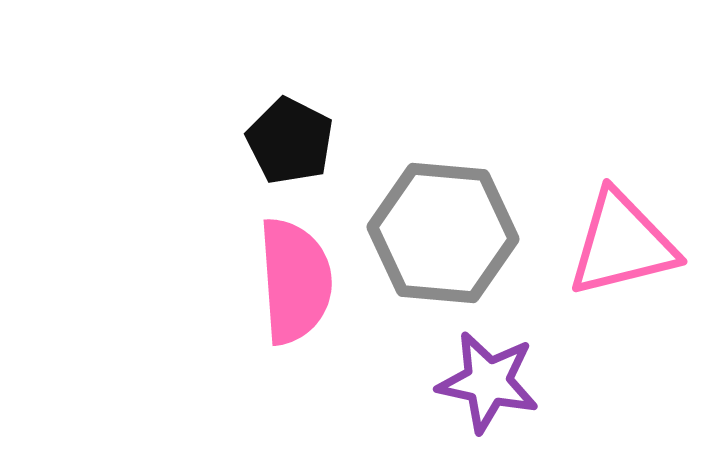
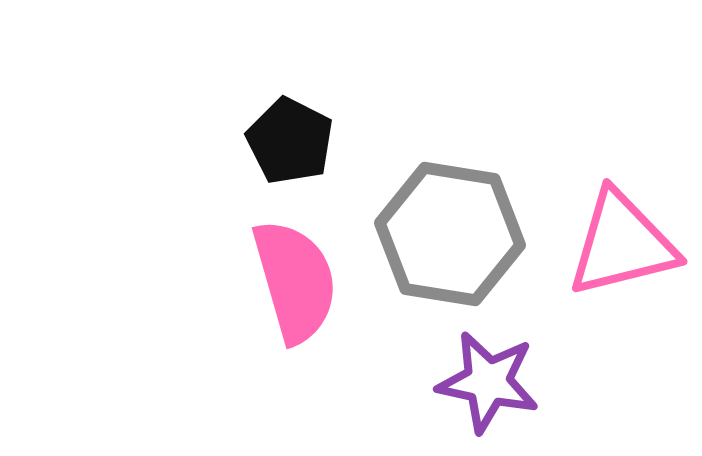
gray hexagon: moved 7 px right, 1 px down; rotated 4 degrees clockwise
pink semicircle: rotated 12 degrees counterclockwise
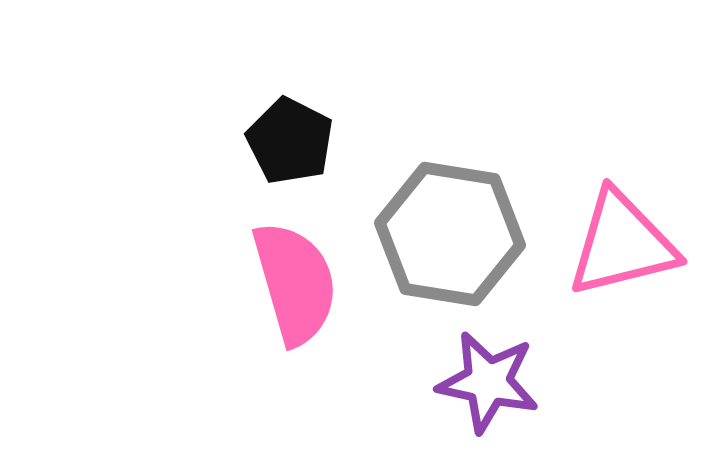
pink semicircle: moved 2 px down
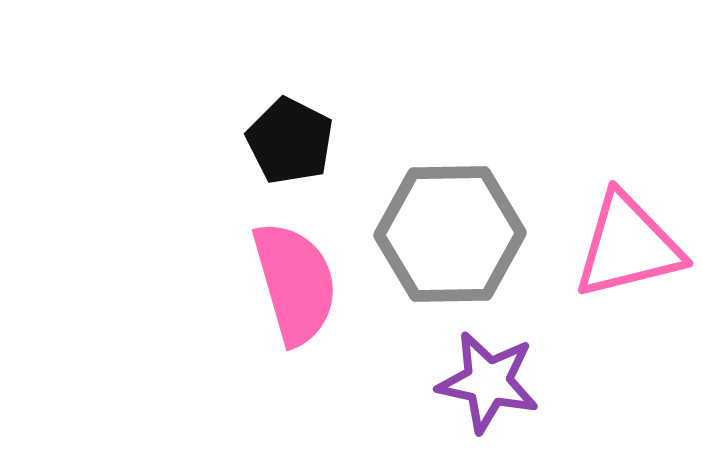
gray hexagon: rotated 10 degrees counterclockwise
pink triangle: moved 6 px right, 2 px down
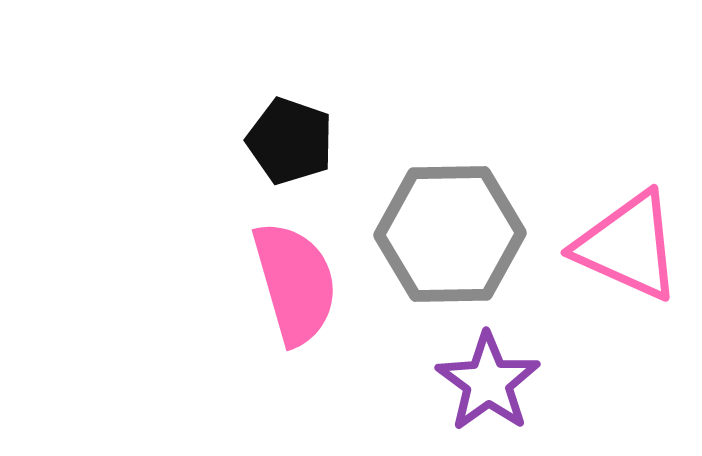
black pentagon: rotated 8 degrees counterclockwise
pink triangle: rotated 38 degrees clockwise
purple star: rotated 24 degrees clockwise
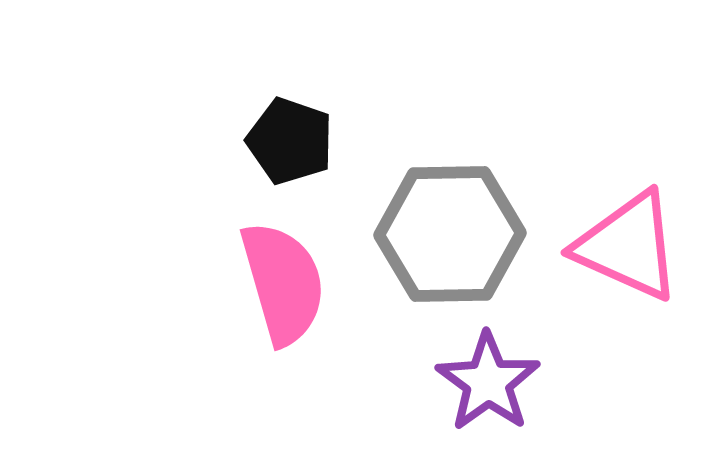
pink semicircle: moved 12 px left
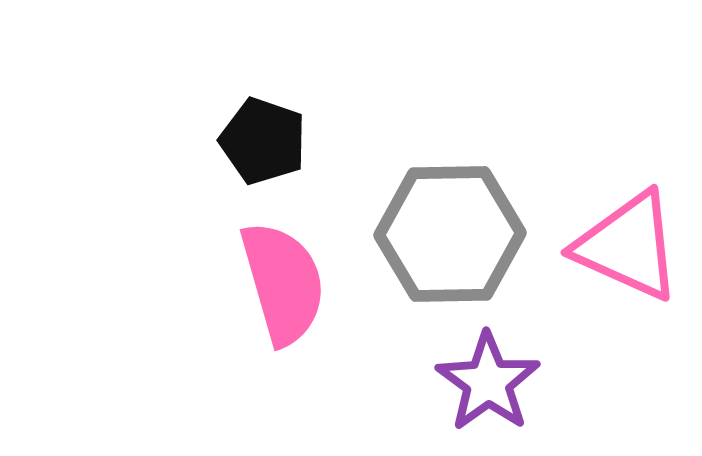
black pentagon: moved 27 px left
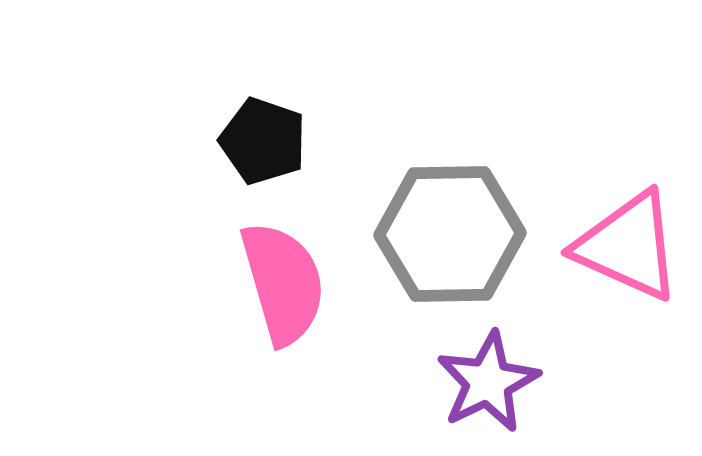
purple star: rotated 10 degrees clockwise
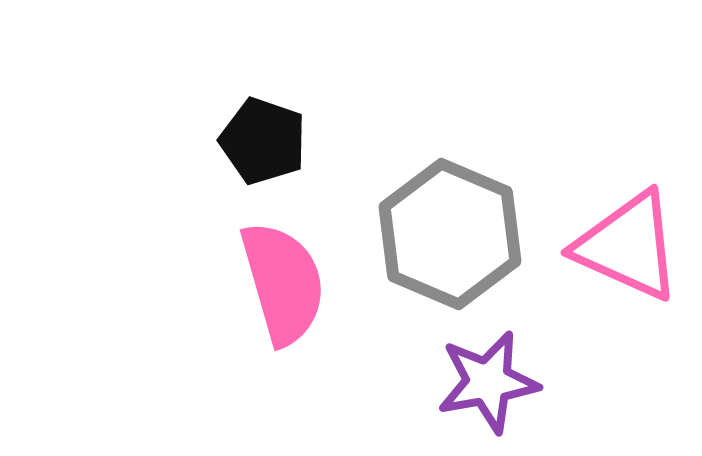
gray hexagon: rotated 24 degrees clockwise
purple star: rotated 16 degrees clockwise
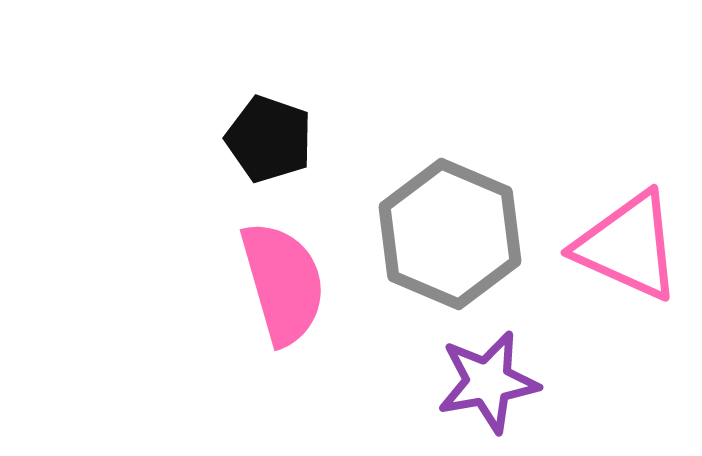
black pentagon: moved 6 px right, 2 px up
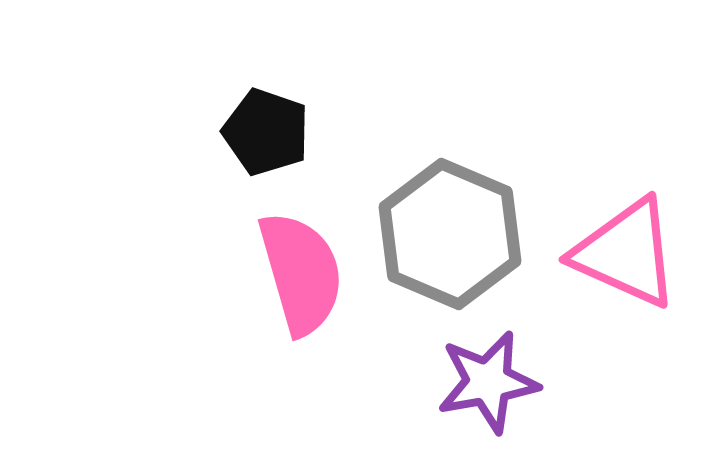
black pentagon: moved 3 px left, 7 px up
pink triangle: moved 2 px left, 7 px down
pink semicircle: moved 18 px right, 10 px up
